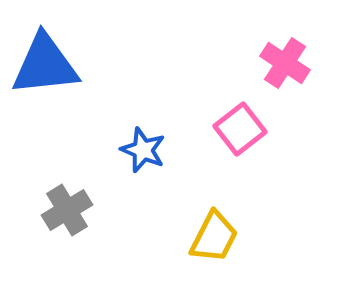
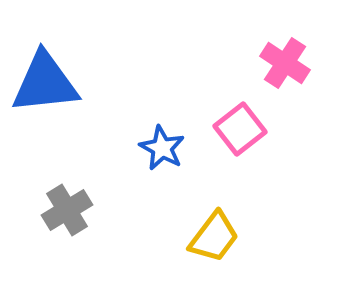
blue triangle: moved 18 px down
blue star: moved 19 px right, 2 px up; rotated 6 degrees clockwise
yellow trapezoid: rotated 10 degrees clockwise
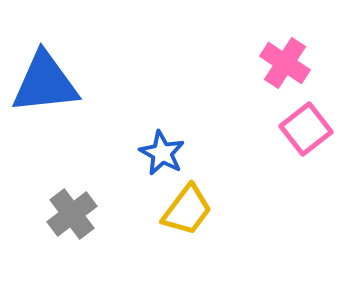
pink square: moved 66 px right
blue star: moved 5 px down
gray cross: moved 5 px right, 4 px down; rotated 6 degrees counterclockwise
yellow trapezoid: moved 27 px left, 27 px up
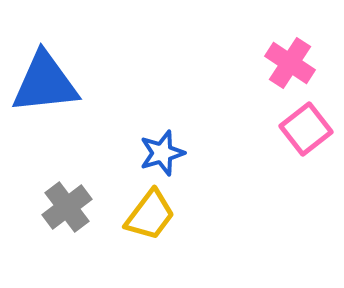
pink cross: moved 5 px right
blue star: rotated 27 degrees clockwise
yellow trapezoid: moved 37 px left, 5 px down
gray cross: moved 5 px left, 7 px up
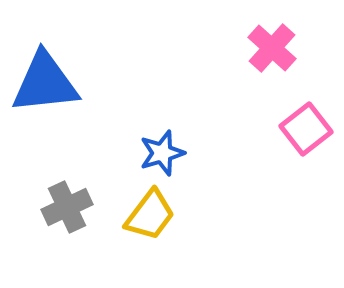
pink cross: moved 18 px left, 15 px up; rotated 9 degrees clockwise
gray cross: rotated 12 degrees clockwise
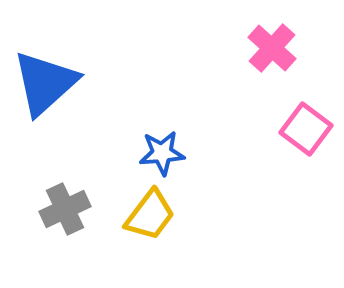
blue triangle: rotated 36 degrees counterclockwise
pink square: rotated 15 degrees counterclockwise
blue star: rotated 12 degrees clockwise
gray cross: moved 2 px left, 2 px down
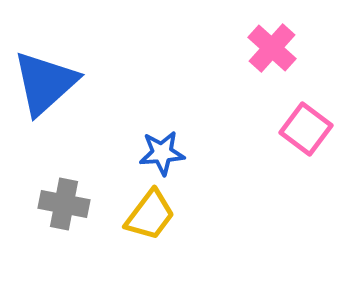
gray cross: moved 1 px left, 5 px up; rotated 36 degrees clockwise
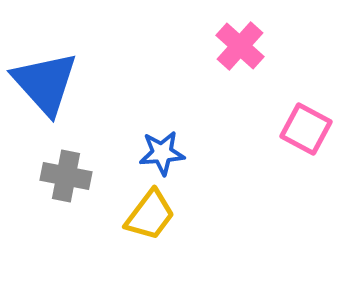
pink cross: moved 32 px left, 2 px up
blue triangle: rotated 30 degrees counterclockwise
pink square: rotated 9 degrees counterclockwise
gray cross: moved 2 px right, 28 px up
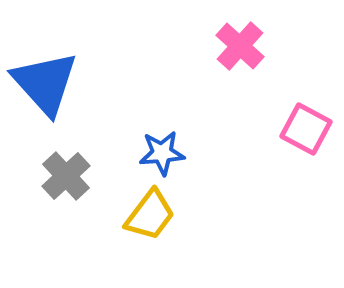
gray cross: rotated 36 degrees clockwise
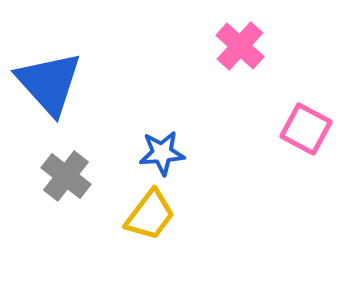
blue triangle: moved 4 px right
gray cross: rotated 9 degrees counterclockwise
